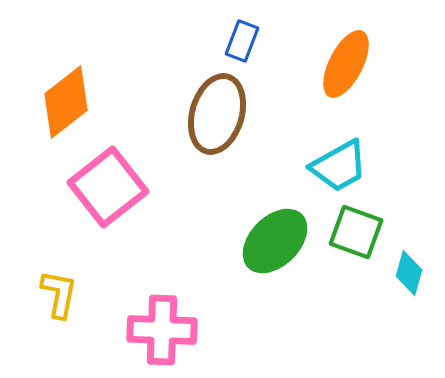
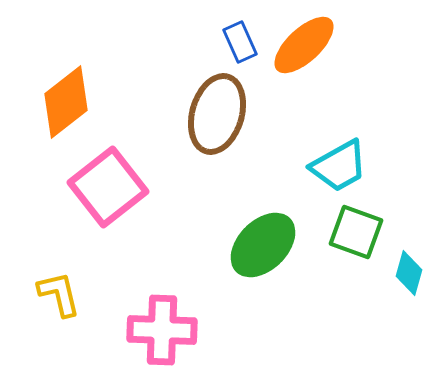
blue rectangle: moved 2 px left, 1 px down; rotated 45 degrees counterclockwise
orange ellipse: moved 42 px left, 19 px up; rotated 20 degrees clockwise
green ellipse: moved 12 px left, 4 px down
yellow L-shape: rotated 24 degrees counterclockwise
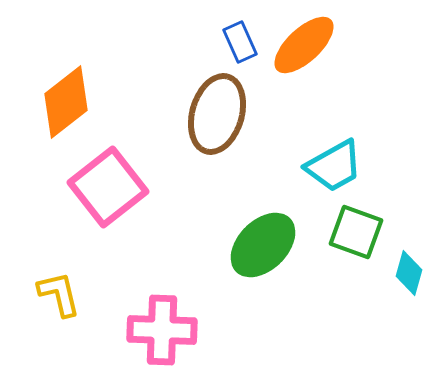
cyan trapezoid: moved 5 px left
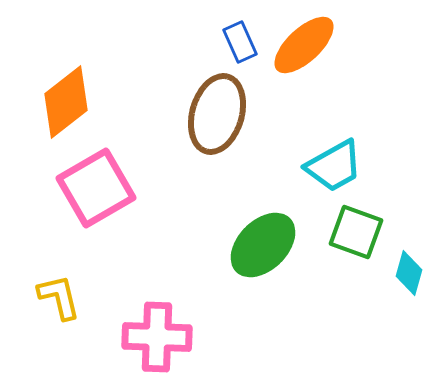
pink square: moved 12 px left, 1 px down; rotated 8 degrees clockwise
yellow L-shape: moved 3 px down
pink cross: moved 5 px left, 7 px down
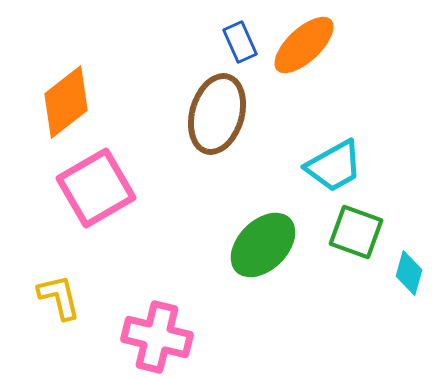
pink cross: rotated 12 degrees clockwise
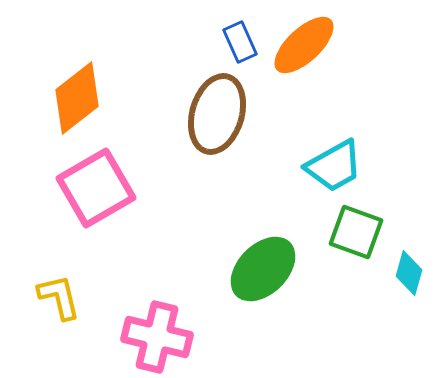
orange diamond: moved 11 px right, 4 px up
green ellipse: moved 24 px down
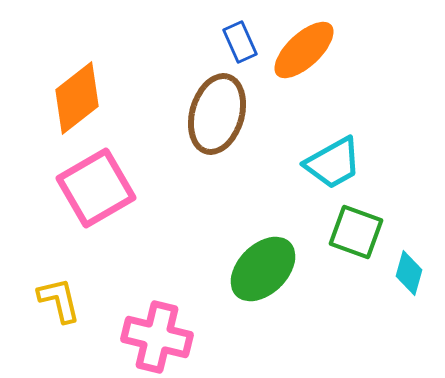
orange ellipse: moved 5 px down
cyan trapezoid: moved 1 px left, 3 px up
yellow L-shape: moved 3 px down
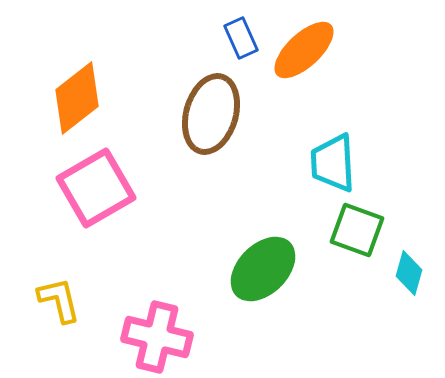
blue rectangle: moved 1 px right, 4 px up
brown ellipse: moved 6 px left
cyan trapezoid: rotated 116 degrees clockwise
green square: moved 1 px right, 2 px up
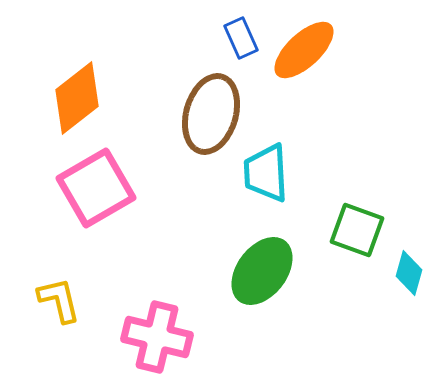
cyan trapezoid: moved 67 px left, 10 px down
green ellipse: moved 1 px left, 2 px down; rotated 8 degrees counterclockwise
